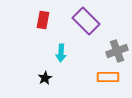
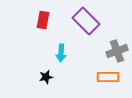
black star: moved 1 px right, 1 px up; rotated 16 degrees clockwise
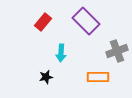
red rectangle: moved 2 px down; rotated 30 degrees clockwise
orange rectangle: moved 10 px left
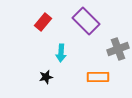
gray cross: moved 1 px right, 2 px up
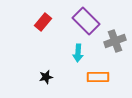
gray cross: moved 3 px left, 8 px up
cyan arrow: moved 17 px right
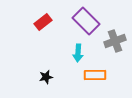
red rectangle: rotated 12 degrees clockwise
orange rectangle: moved 3 px left, 2 px up
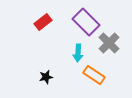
purple rectangle: moved 1 px down
gray cross: moved 6 px left, 2 px down; rotated 25 degrees counterclockwise
orange rectangle: moved 1 px left; rotated 35 degrees clockwise
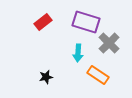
purple rectangle: rotated 28 degrees counterclockwise
orange rectangle: moved 4 px right
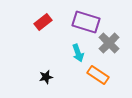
cyan arrow: rotated 24 degrees counterclockwise
